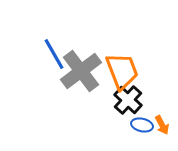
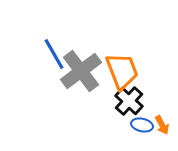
black cross: moved 1 px right, 1 px down
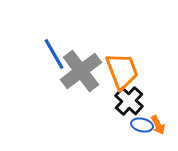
orange arrow: moved 4 px left
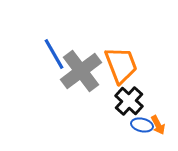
orange trapezoid: moved 1 px left, 6 px up
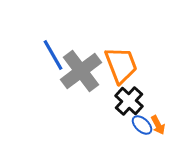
blue line: moved 1 px left, 1 px down
blue ellipse: rotated 30 degrees clockwise
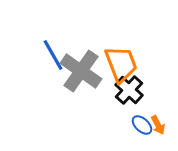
orange trapezoid: moved 1 px up
gray cross: rotated 18 degrees counterclockwise
black cross: moved 11 px up
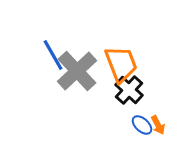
gray cross: moved 4 px left; rotated 12 degrees clockwise
